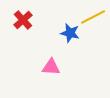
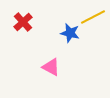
red cross: moved 2 px down
pink triangle: rotated 24 degrees clockwise
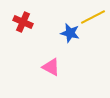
red cross: rotated 24 degrees counterclockwise
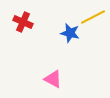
pink triangle: moved 2 px right, 12 px down
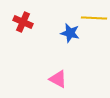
yellow line: moved 1 px right, 1 px down; rotated 30 degrees clockwise
pink triangle: moved 5 px right
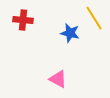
yellow line: rotated 55 degrees clockwise
red cross: moved 2 px up; rotated 18 degrees counterclockwise
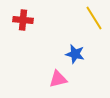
blue star: moved 5 px right, 21 px down
pink triangle: rotated 42 degrees counterclockwise
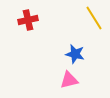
red cross: moved 5 px right; rotated 18 degrees counterclockwise
pink triangle: moved 11 px right, 1 px down
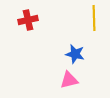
yellow line: rotated 30 degrees clockwise
